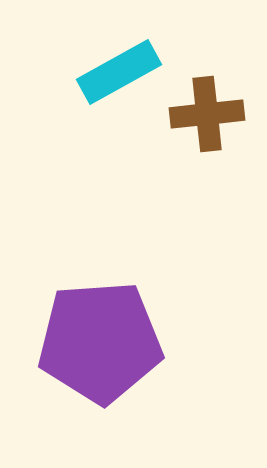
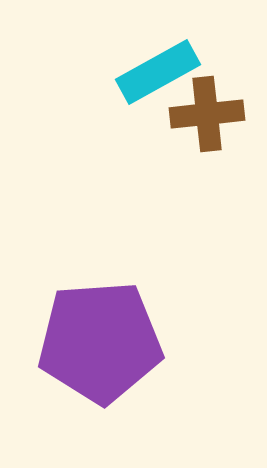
cyan rectangle: moved 39 px right
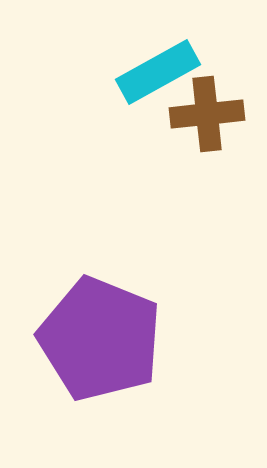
purple pentagon: moved 3 px up; rotated 26 degrees clockwise
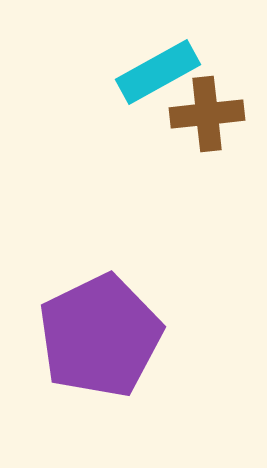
purple pentagon: moved 3 px up; rotated 24 degrees clockwise
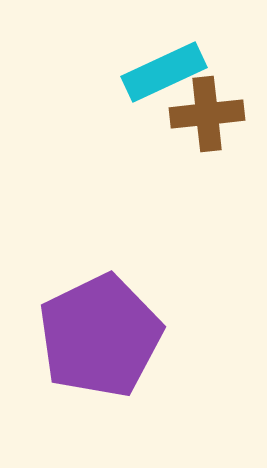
cyan rectangle: moved 6 px right; rotated 4 degrees clockwise
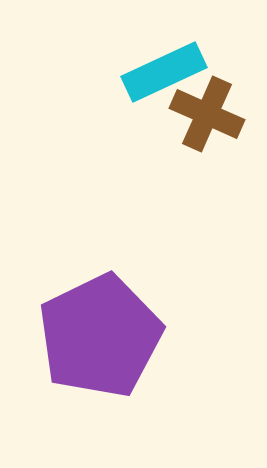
brown cross: rotated 30 degrees clockwise
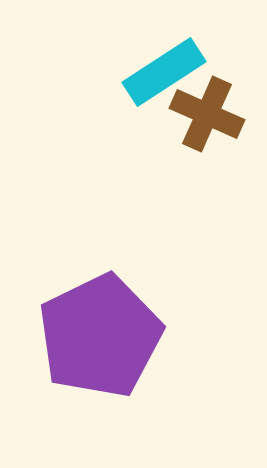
cyan rectangle: rotated 8 degrees counterclockwise
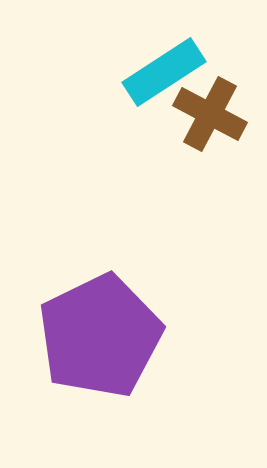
brown cross: moved 3 px right; rotated 4 degrees clockwise
